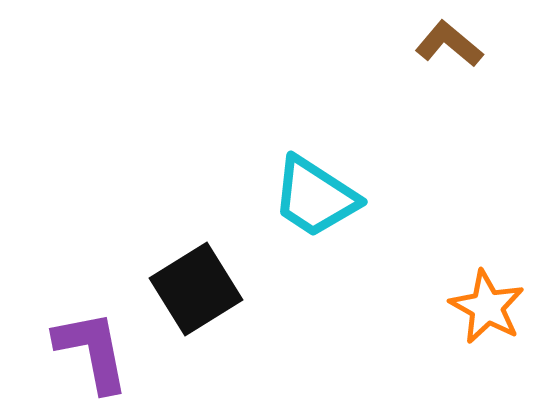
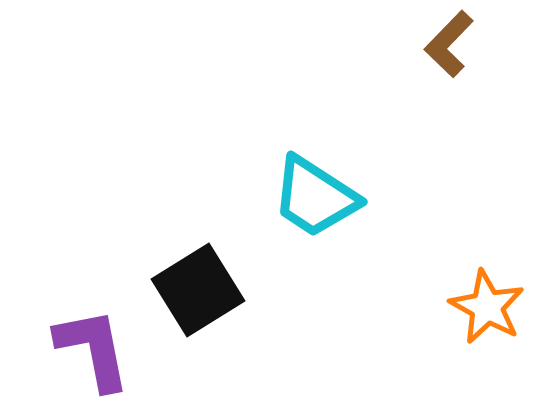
brown L-shape: rotated 86 degrees counterclockwise
black square: moved 2 px right, 1 px down
purple L-shape: moved 1 px right, 2 px up
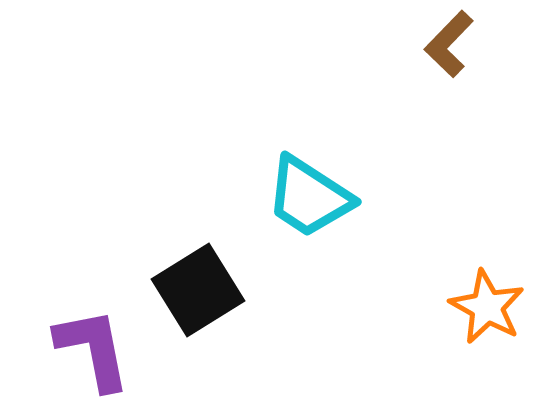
cyan trapezoid: moved 6 px left
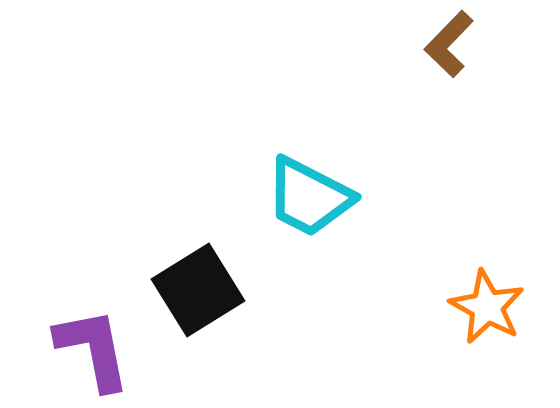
cyan trapezoid: rotated 6 degrees counterclockwise
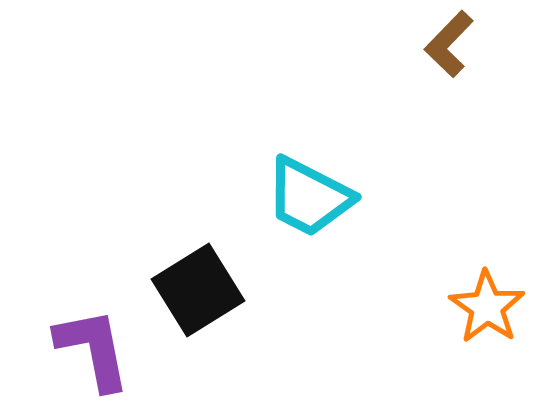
orange star: rotated 6 degrees clockwise
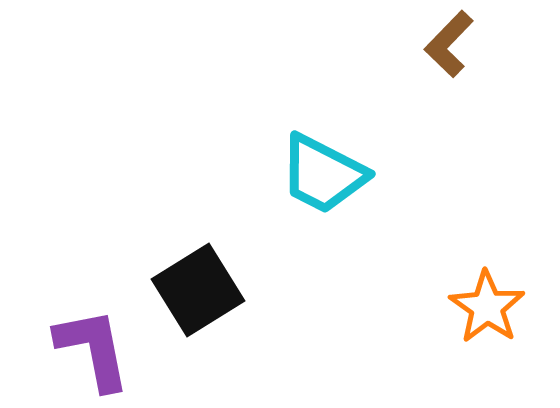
cyan trapezoid: moved 14 px right, 23 px up
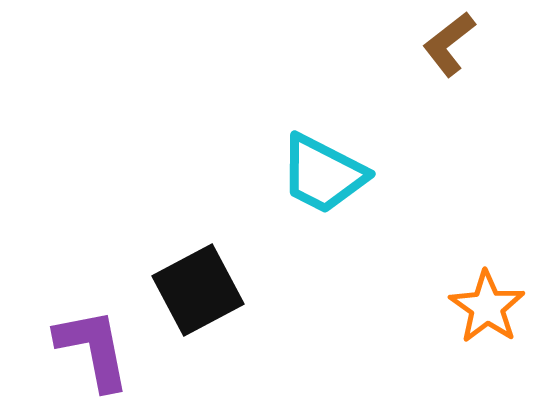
brown L-shape: rotated 8 degrees clockwise
black square: rotated 4 degrees clockwise
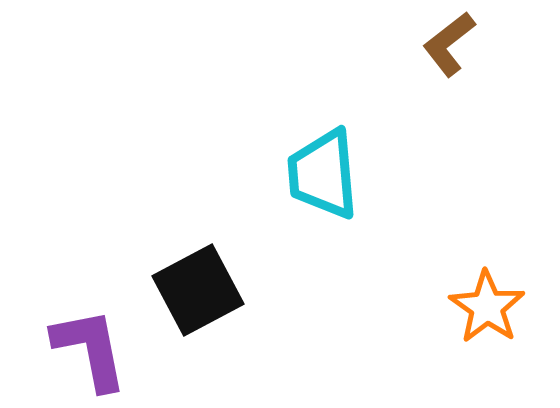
cyan trapezoid: rotated 58 degrees clockwise
purple L-shape: moved 3 px left
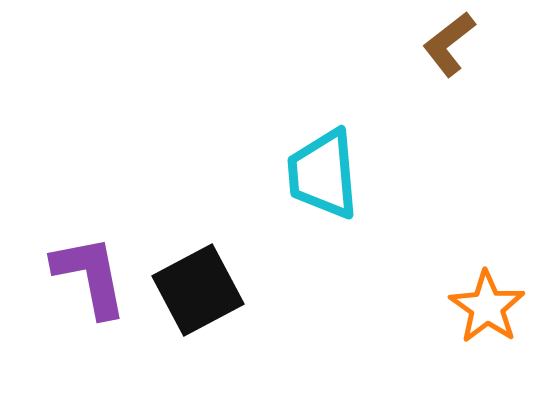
purple L-shape: moved 73 px up
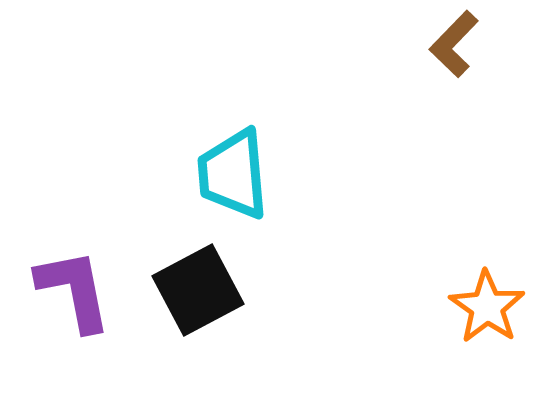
brown L-shape: moved 5 px right; rotated 8 degrees counterclockwise
cyan trapezoid: moved 90 px left
purple L-shape: moved 16 px left, 14 px down
